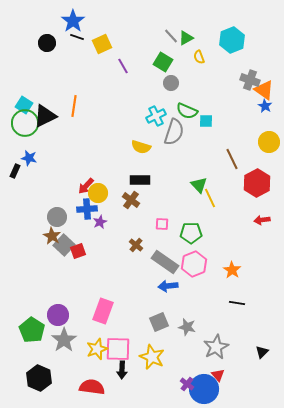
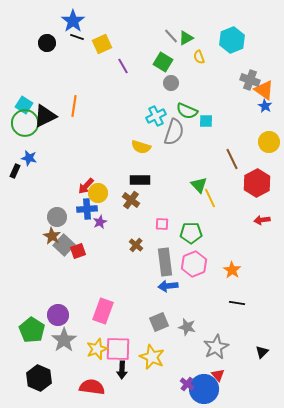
gray rectangle at (165, 262): rotated 48 degrees clockwise
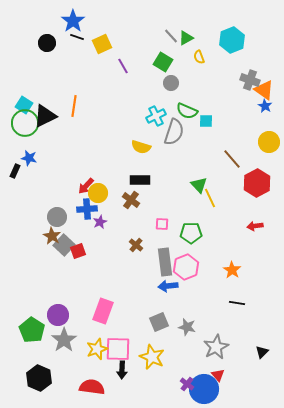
brown line at (232, 159): rotated 15 degrees counterclockwise
red arrow at (262, 220): moved 7 px left, 6 px down
pink hexagon at (194, 264): moved 8 px left, 3 px down
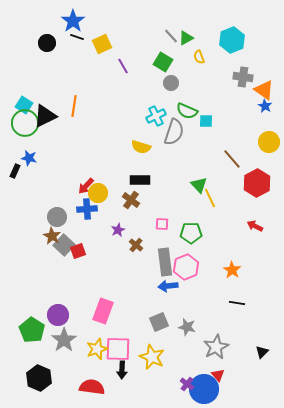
gray cross at (250, 80): moved 7 px left, 3 px up; rotated 12 degrees counterclockwise
purple star at (100, 222): moved 18 px right, 8 px down
red arrow at (255, 226): rotated 35 degrees clockwise
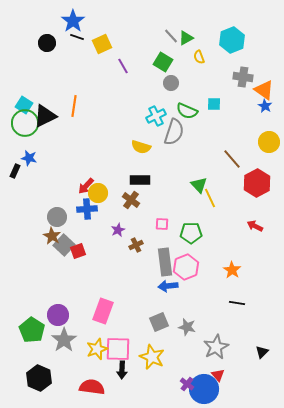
cyan square at (206, 121): moved 8 px right, 17 px up
brown cross at (136, 245): rotated 24 degrees clockwise
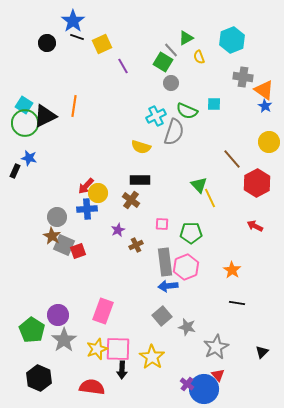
gray line at (171, 36): moved 14 px down
gray square at (64, 245): rotated 20 degrees counterclockwise
gray square at (159, 322): moved 3 px right, 6 px up; rotated 18 degrees counterclockwise
yellow star at (152, 357): rotated 10 degrees clockwise
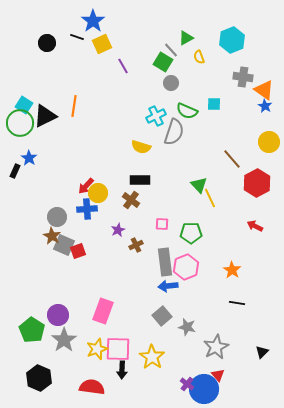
blue star at (73, 21): moved 20 px right
green circle at (25, 123): moved 5 px left
blue star at (29, 158): rotated 21 degrees clockwise
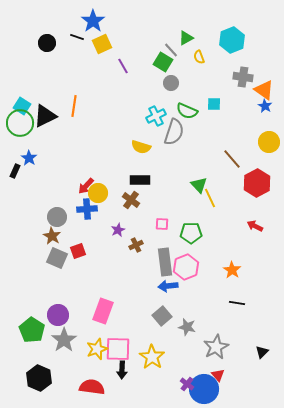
cyan square at (24, 105): moved 2 px left, 1 px down
gray square at (64, 245): moved 7 px left, 13 px down
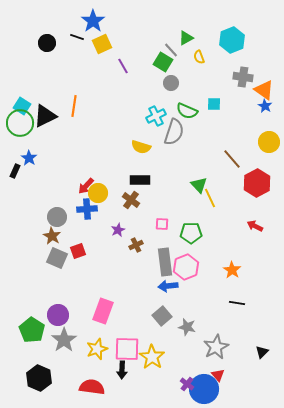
pink square at (118, 349): moved 9 px right
